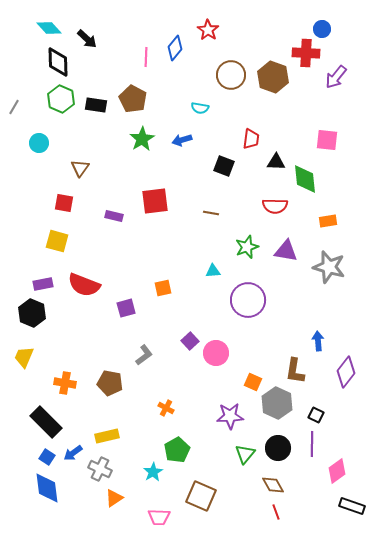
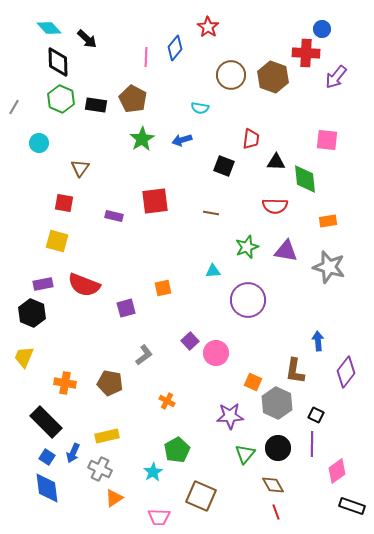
red star at (208, 30): moved 3 px up
orange cross at (166, 408): moved 1 px right, 7 px up
blue arrow at (73, 453): rotated 30 degrees counterclockwise
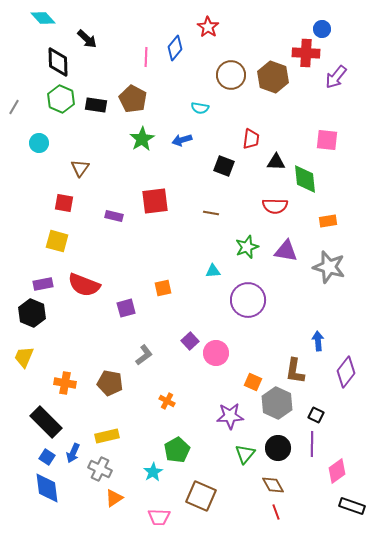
cyan diamond at (49, 28): moved 6 px left, 10 px up
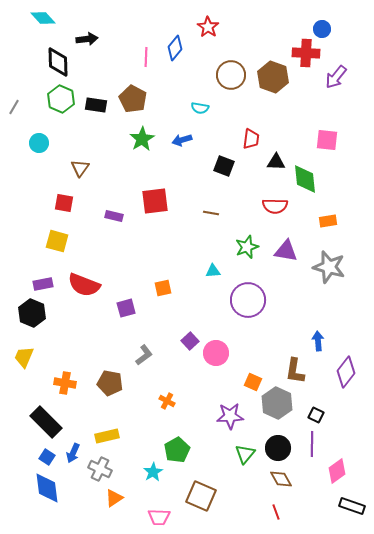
black arrow at (87, 39): rotated 50 degrees counterclockwise
brown diamond at (273, 485): moved 8 px right, 6 px up
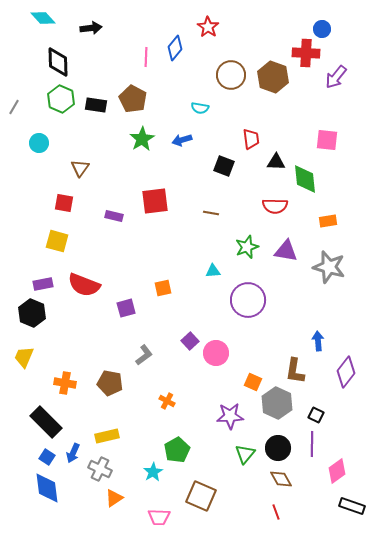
black arrow at (87, 39): moved 4 px right, 11 px up
red trapezoid at (251, 139): rotated 15 degrees counterclockwise
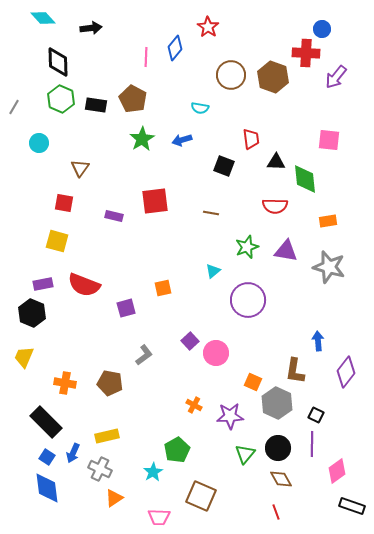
pink square at (327, 140): moved 2 px right
cyan triangle at (213, 271): rotated 35 degrees counterclockwise
orange cross at (167, 401): moved 27 px right, 4 px down
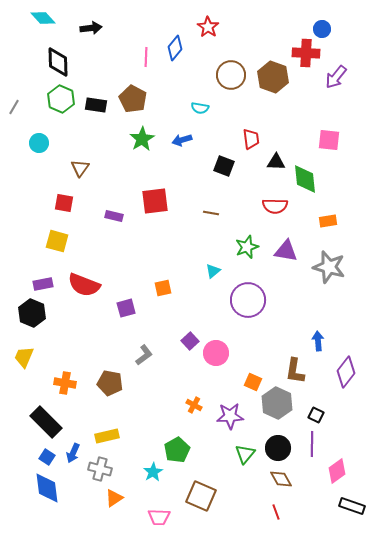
gray cross at (100, 469): rotated 10 degrees counterclockwise
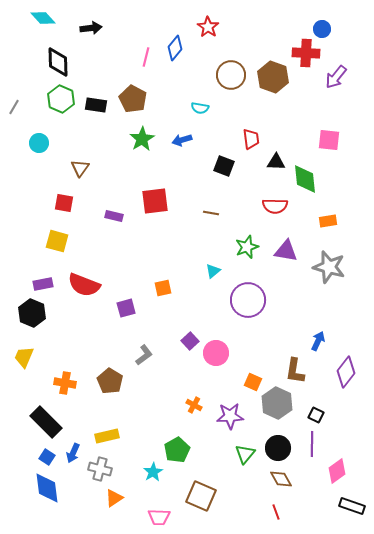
pink line at (146, 57): rotated 12 degrees clockwise
blue arrow at (318, 341): rotated 30 degrees clockwise
brown pentagon at (110, 383): moved 2 px up; rotated 20 degrees clockwise
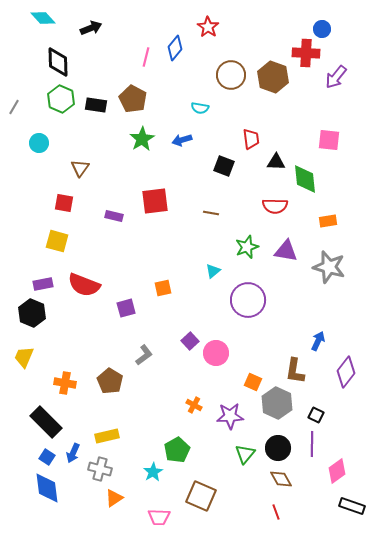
black arrow at (91, 28): rotated 15 degrees counterclockwise
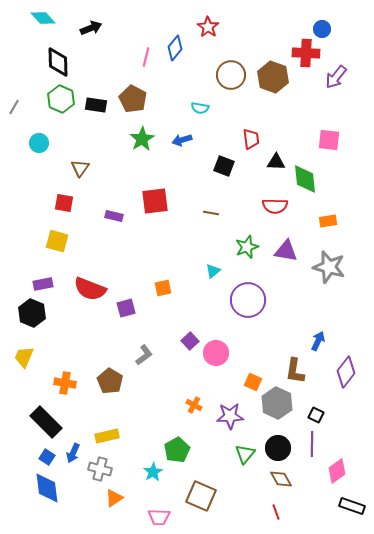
red semicircle at (84, 285): moved 6 px right, 4 px down
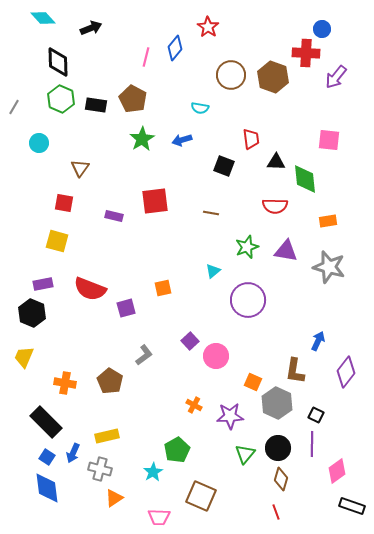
pink circle at (216, 353): moved 3 px down
brown diamond at (281, 479): rotated 45 degrees clockwise
